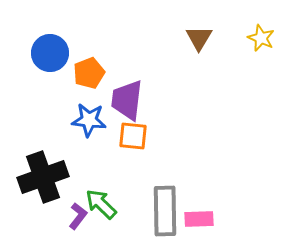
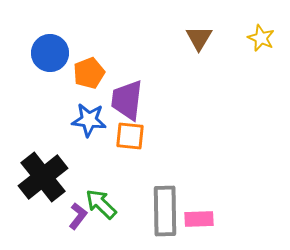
orange square: moved 3 px left
black cross: rotated 18 degrees counterclockwise
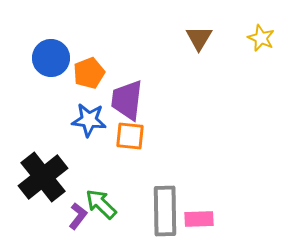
blue circle: moved 1 px right, 5 px down
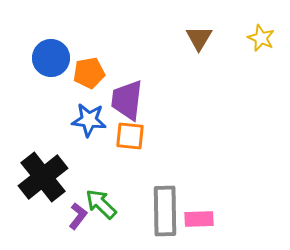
orange pentagon: rotated 12 degrees clockwise
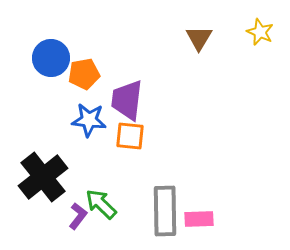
yellow star: moved 1 px left, 6 px up
orange pentagon: moved 5 px left, 1 px down
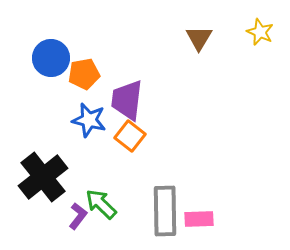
blue star: rotated 8 degrees clockwise
orange square: rotated 32 degrees clockwise
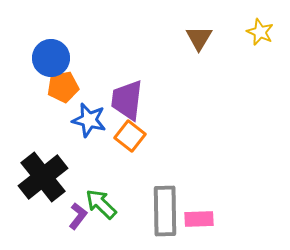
orange pentagon: moved 21 px left, 13 px down
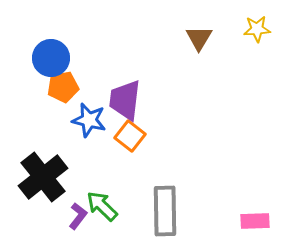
yellow star: moved 3 px left, 3 px up; rotated 28 degrees counterclockwise
purple trapezoid: moved 2 px left
green arrow: moved 1 px right, 2 px down
pink rectangle: moved 56 px right, 2 px down
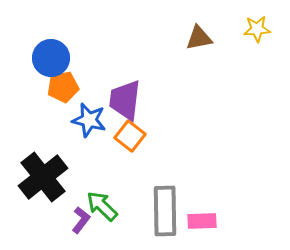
brown triangle: rotated 48 degrees clockwise
purple L-shape: moved 3 px right, 4 px down
pink rectangle: moved 53 px left
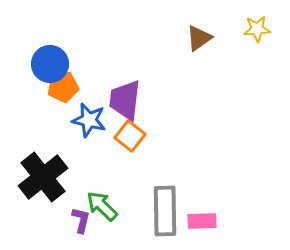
brown triangle: rotated 24 degrees counterclockwise
blue circle: moved 1 px left, 6 px down
purple L-shape: rotated 24 degrees counterclockwise
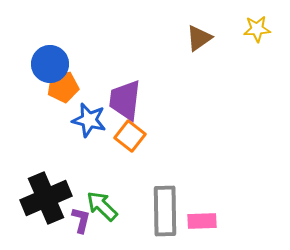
black cross: moved 3 px right, 21 px down; rotated 15 degrees clockwise
